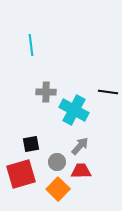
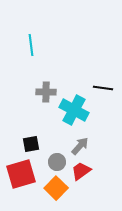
black line: moved 5 px left, 4 px up
red trapezoid: rotated 35 degrees counterclockwise
orange square: moved 2 px left, 1 px up
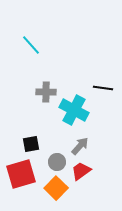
cyan line: rotated 35 degrees counterclockwise
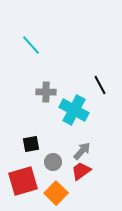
black line: moved 3 px left, 3 px up; rotated 54 degrees clockwise
gray arrow: moved 2 px right, 5 px down
gray circle: moved 4 px left
red square: moved 2 px right, 7 px down
orange square: moved 5 px down
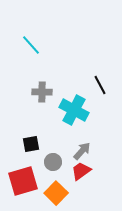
gray cross: moved 4 px left
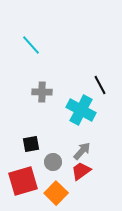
cyan cross: moved 7 px right
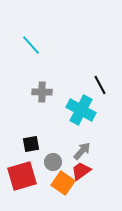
red square: moved 1 px left, 5 px up
orange square: moved 7 px right, 10 px up; rotated 10 degrees counterclockwise
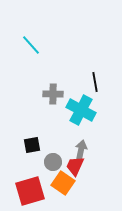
black line: moved 5 px left, 3 px up; rotated 18 degrees clockwise
gray cross: moved 11 px right, 2 px down
black square: moved 1 px right, 1 px down
gray arrow: moved 1 px left, 1 px up; rotated 30 degrees counterclockwise
red trapezoid: moved 6 px left, 5 px up; rotated 30 degrees counterclockwise
red square: moved 8 px right, 15 px down
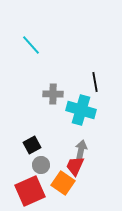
cyan cross: rotated 12 degrees counterclockwise
black square: rotated 18 degrees counterclockwise
gray circle: moved 12 px left, 3 px down
red square: rotated 8 degrees counterclockwise
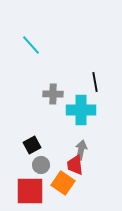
cyan cross: rotated 16 degrees counterclockwise
red trapezoid: moved 1 px up; rotated 30 degrees counterclockwise
red square: rotated 24 degrees clockwise
